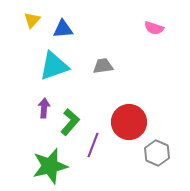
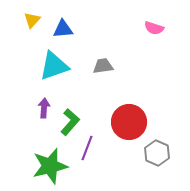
purple line: moved 6 px left, 3 px down
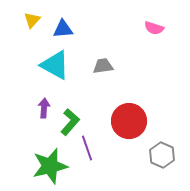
cyan triangle: moved 1 px right, 1 px up; rotated 48 degrees clockwise
red circle: moved 1 px up
purple line: rotated 40 degrees counterclockwise
gray hexagon: moved 5 px right, 2 px down
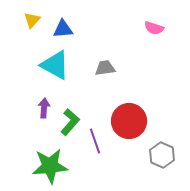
gray trapezoid: moved 2 px right, 2 px down
purple line: moved 8 px right, 7 px up
green star: rotated 9 degrees clockwise
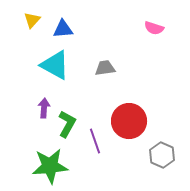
green L-shape: moved 3 px left, 2 px down; rotated 12 degrees counterclockwise
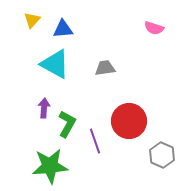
cyan triangle: moved 1 px up
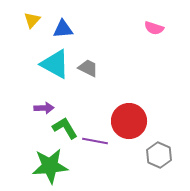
gray trapezoid: moved 17 px left; rotated 35 degrees clockwise
purple arrow: rotated 84 degrees clockwise
green L-shape: moved 2 px left, 4 px down; rotated 60 degrees counterclockwise
purple line: rotated 60 degrees counterclockwise
gray hexagon: moved 3 px left
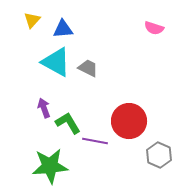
cyan triangle: moved 1 px right, 2 px up
purple arrow: rotated 108 degrees counterclockwise
green L-shape: moved 3 px right, 5 px up
